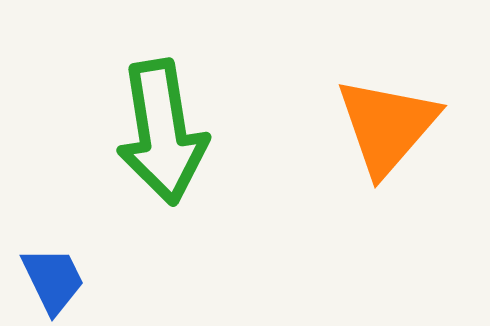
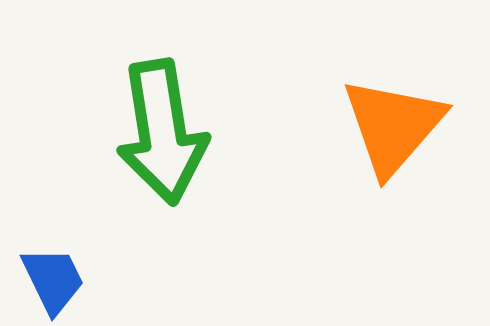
orange triangle: moved 6 px right
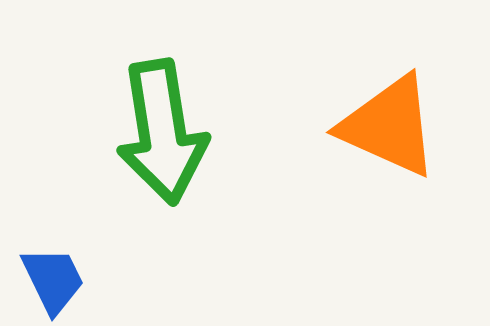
orange triangle: moved 4 px left; rotated 47 degrees counterclockwise
